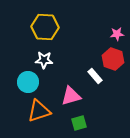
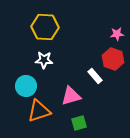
cyan circle: moved 2 px left, 4 px down
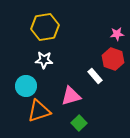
yellow hexagon: rotated 12 degrees counterclockwise
green square: rotated 28 degrees counterclockwise
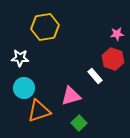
white star: moved 24 px left, 2 px up
cyan circle: moved 2 px left, 2 px down
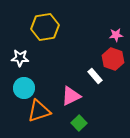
pink star: moved 1 px left, 1 px down
pink triangle: rotated 10 degrees counterclockwise
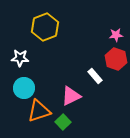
yellow hexagon: rotated 12 degrees counterclockwise
red hexagon: moved 3 px right
green square: moved 16 px left, 1 px up
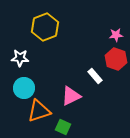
green square: moved 5 px down; rotated 21 degrees counterclockwise
